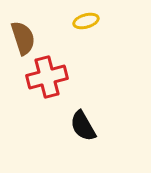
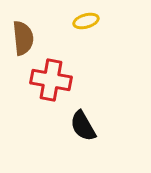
brown semicircle: rotated 12 degrees clockwise
red cross: moved 4 px right, 3 px down; rotated 24 degrees clockwise
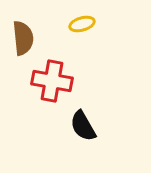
yellow ellipse: moved 4 px left, 3 px down
red cross: moved 1 px right, 1 px down
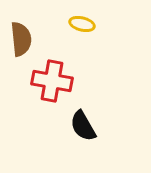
yellow ellipse: rotated 30 degrees clockwise
brown semicircle: moved 2 px left, 1 px down
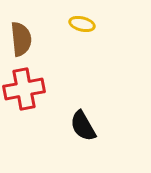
red cross: moved 28 px left, 8 px down; rotated 21 degrees counterclockwise
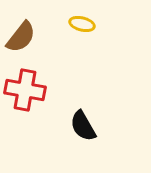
brown semicircle: moved 2 px up; rotated 44 degrees clockwise
red cross: moved 1 px right, 1 px down; rotated 21 degrees clockwise
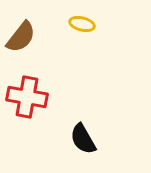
red cross: moved 2 px right, 7 px down
black semicircle: moved 13 px down
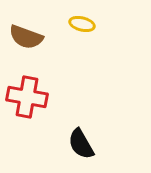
brown semicircle: moved 5 px right; rotated 72 degrees clockwise
black semicircle: moved 2 px left, 5 px down
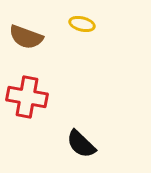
black semicircle: rotated 16 degrees counterclockwise
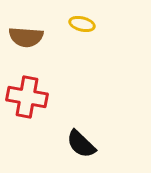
brown semicircle: rotated 16 degrees counterclockwise
